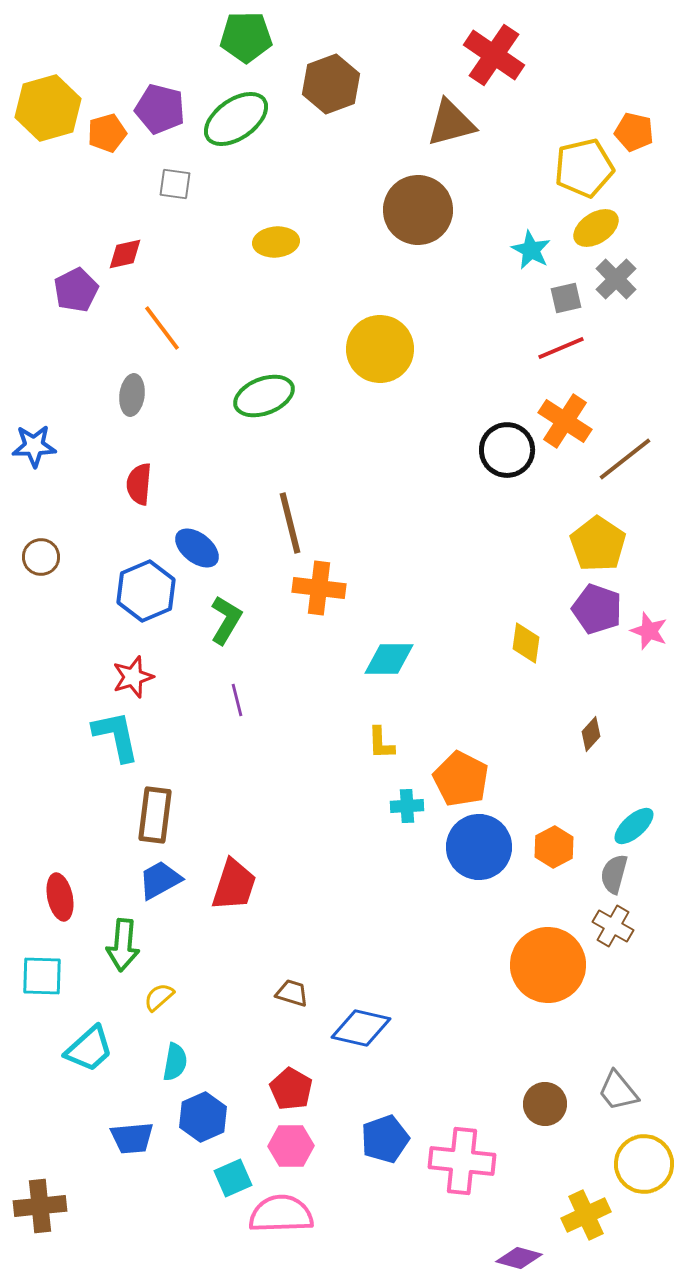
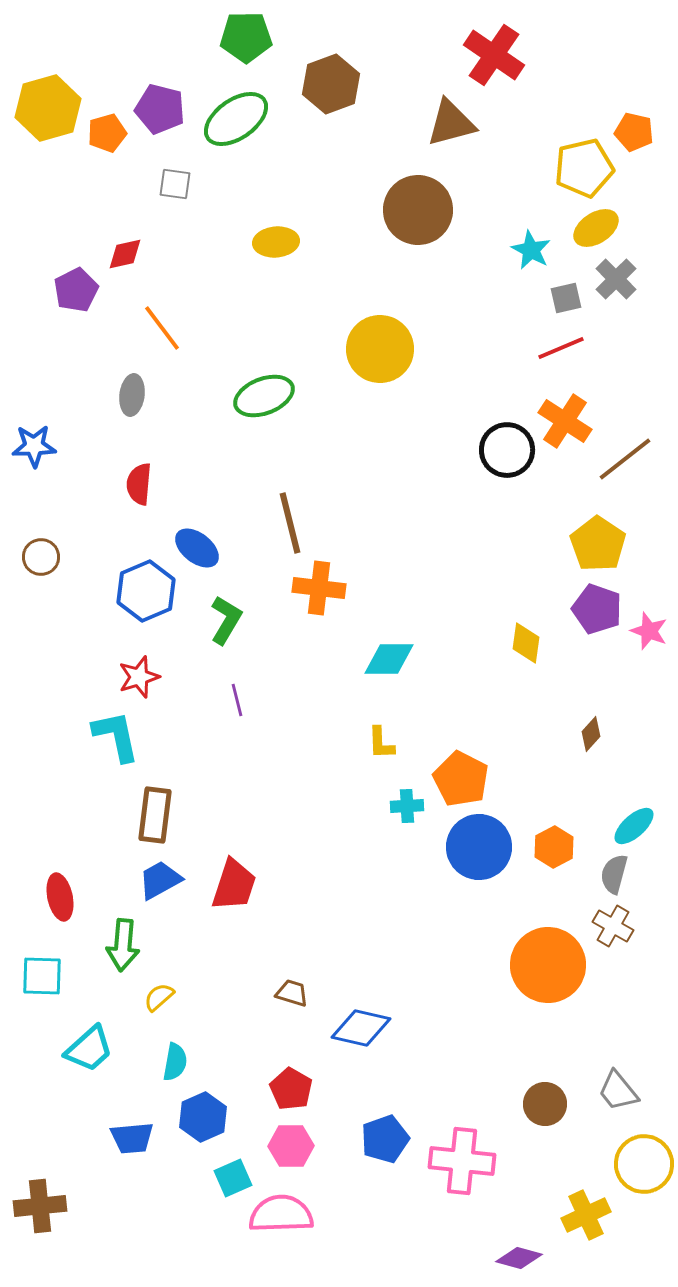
red star at (133, 677): moved 6 px right
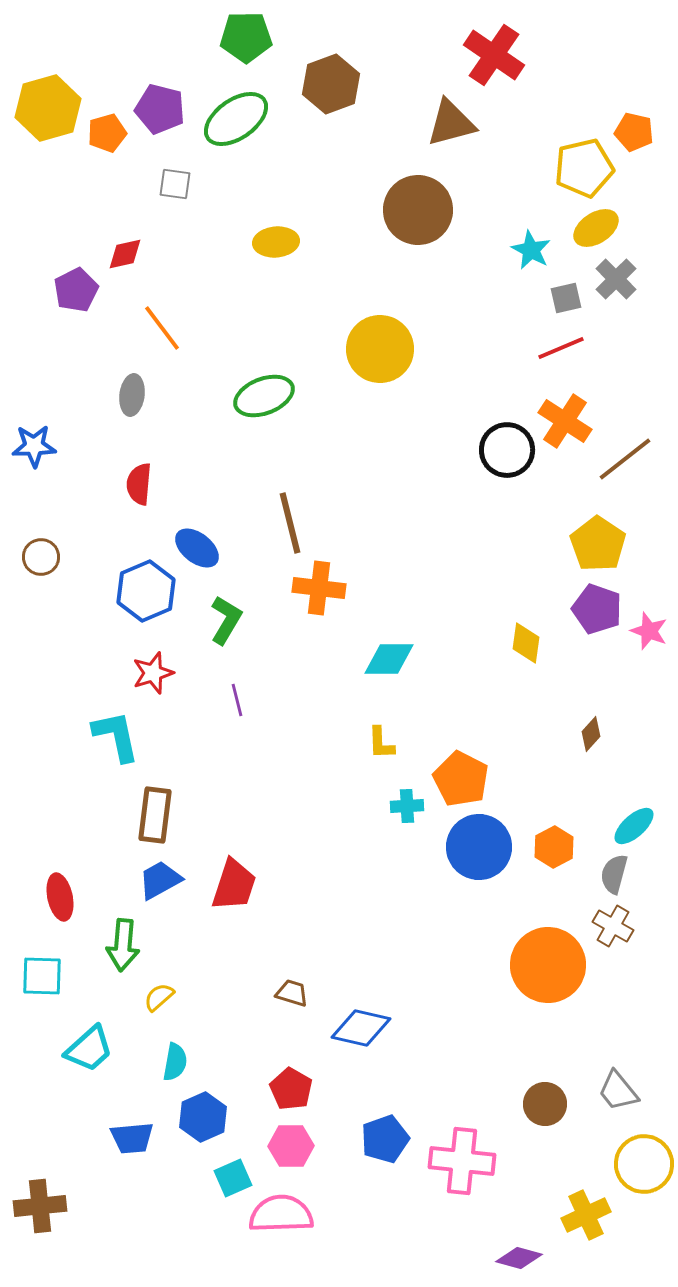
red star at (139, 677): moved 14 px right, 4 px up
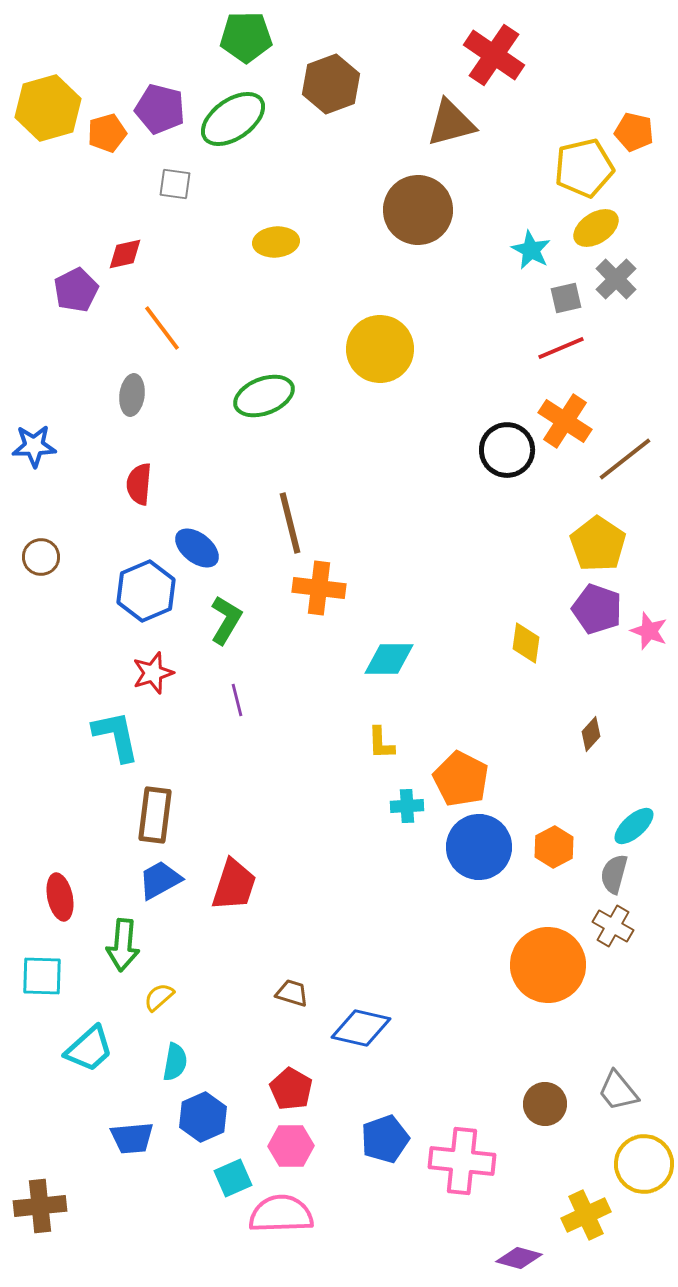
green ellipse at (236, 119): moved 3 px left
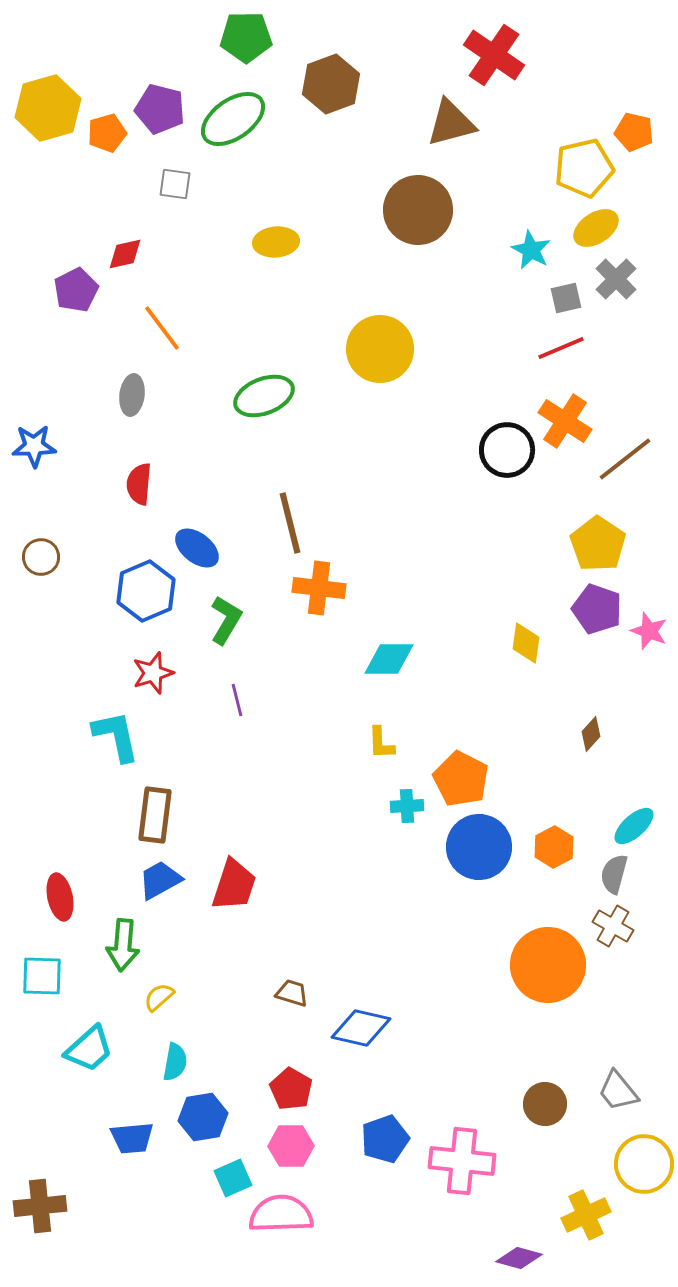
blue hexagon at (203, 1117): rotated 15 degrees clockwise
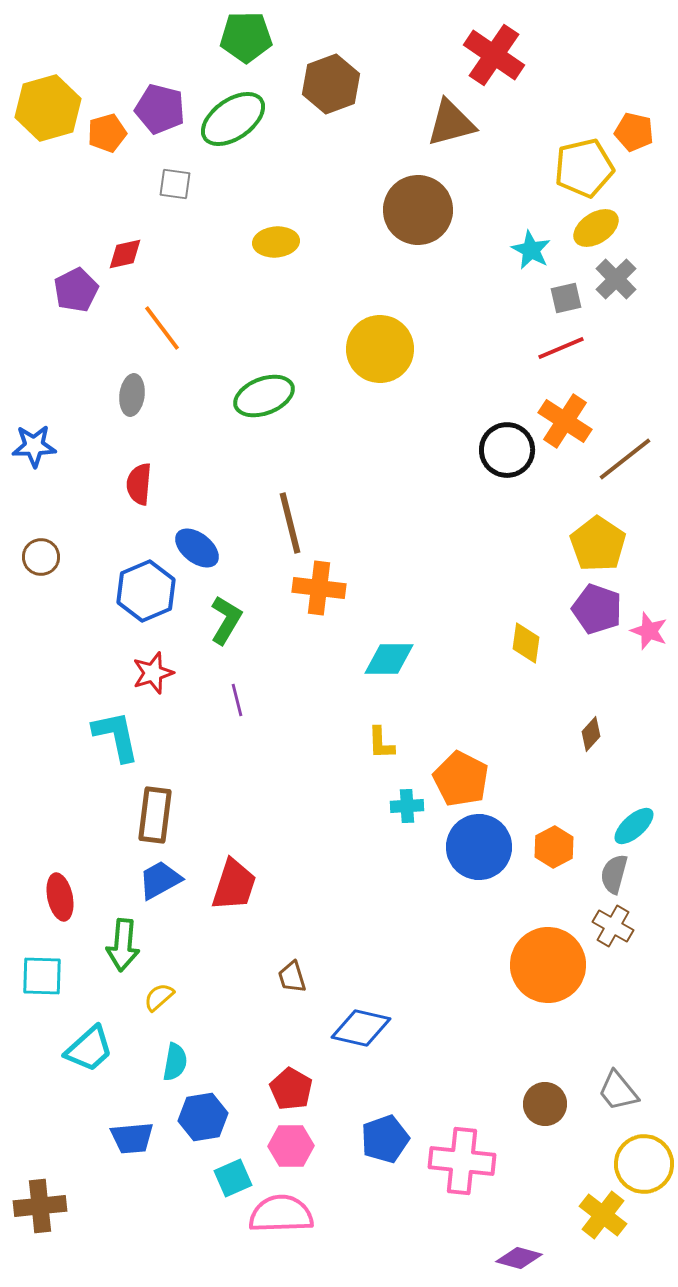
brown trapezoid at (292, 993): moved 16 px up; rotated 124 degrees counterclockwise
yellow cross at (586, 1215): moved 17 px right; rotated 27 degrees counterclockwise
